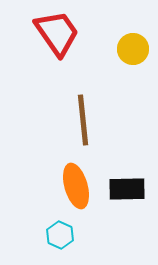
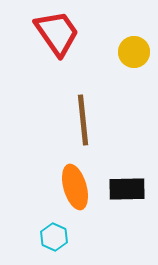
yellow circle: moved 1 px right, 3 px down
orange ellipse: moved 1 px left, 1 px down
cyan hexagon: moved 6 px left, 2 px down
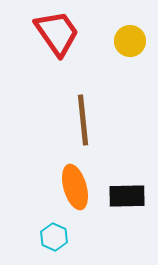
yellow circle: moved 4 px left, 11 px up
black rectangle: moved 7 px down
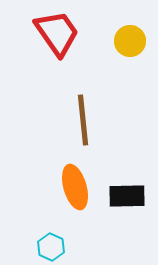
cyan hexagon: moved 3 px left, 10 px down
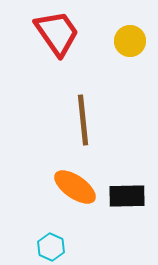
orange ellipse: rotated 39 degrees counterclockwise
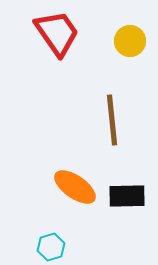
brown line: moved 29 px right
cyan hexagon: rotated 20 degrees clockwise
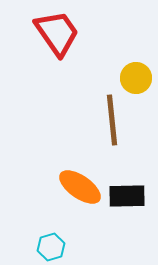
yellow circle: moved 6 px right, 37 px down
orange ellipse: moved 5 px right
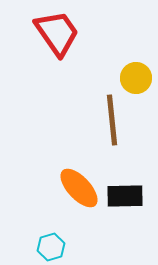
orange ellipse: moved 1 px left, 1 px down; rotated 12 degrees clockwise
black rectangle: moved 2 px left
